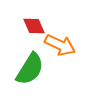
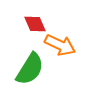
red diamond: moved 1 px right, 2 px up
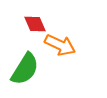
green semicircle: moved 5 px left
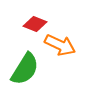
red diamond: rotated 45 degrees counterclockwise
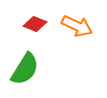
orange arrow: moved 17 px right, 19 px up
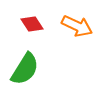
red diamond: moved 3 px left; rotated 35 degrees clockwise
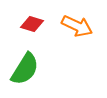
red diamond: rotated 40 degrees counterclockwise
